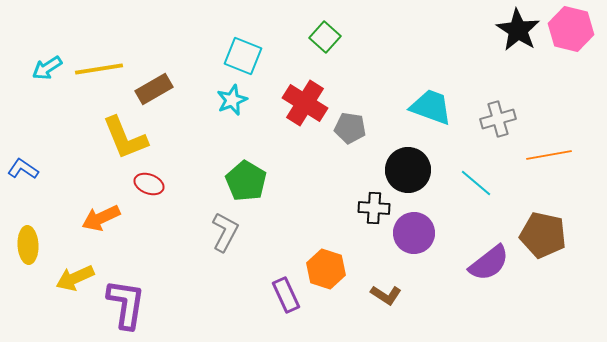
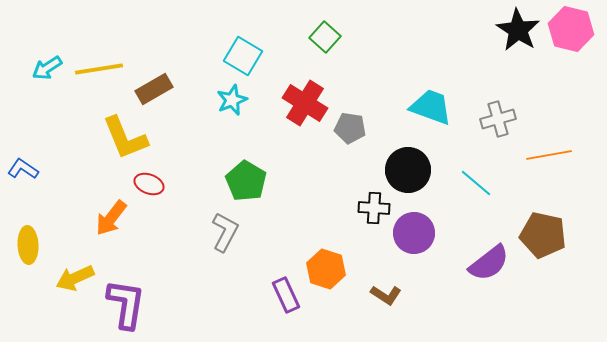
cyan square: rotated 9 degrees clockwise
orange arrow: moved 10 px right; rotated 27 degrees counterclockwise
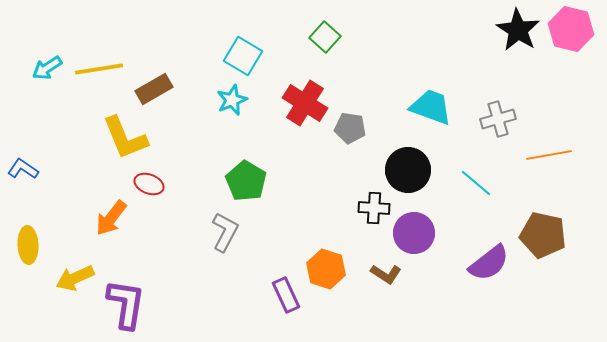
brown L-shape: moved 21 px up
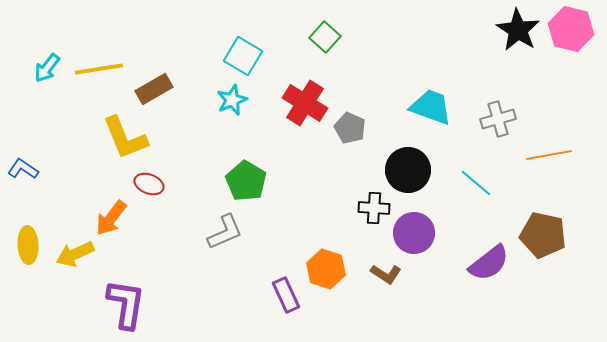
cyan arrow: rotated 20 degrees counterclockwise
gray pentagon: rotated 16 degrees clockwise
gray L-shape: rotated 39 degrees clockwise
yellow arrow: moved 24 px up
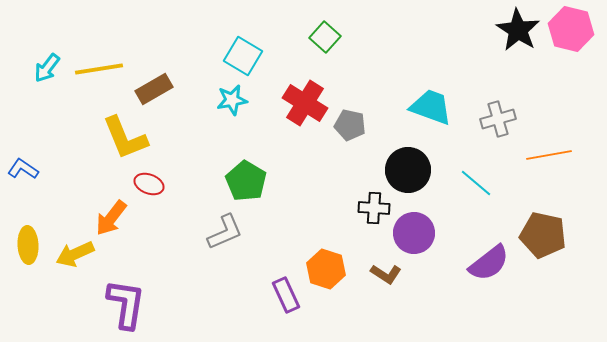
cyan star: rotated 12 degrees clockwise
gray pentagon: moved 3 px up; rotated 12 degrees counterclockwise
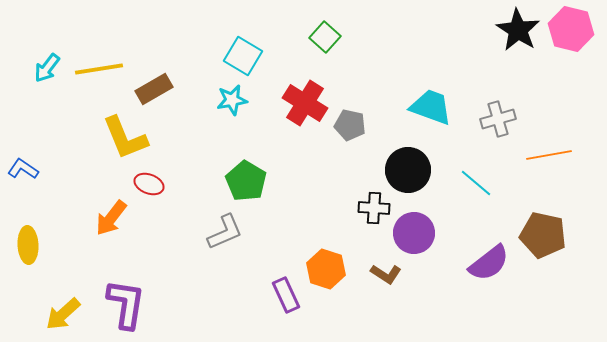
yellow arrow: moved 12 px left, 60 px down; rotated 18 degrees counterclockwise
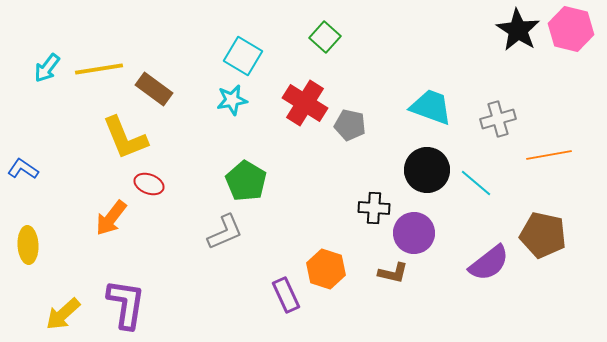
brown rectangle: rotated 66 degrees clockwise
black circle: moved 19 px right
brown L-shape: moved 7 px right, 1 px up; rotated 20 degrees counterclockwise
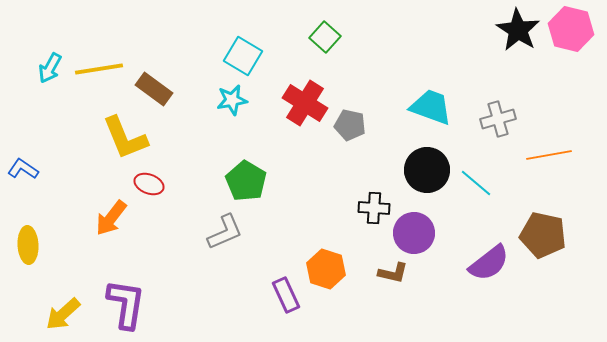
cyan arrow: moved 3 px right; rotated 8 degrees counterclockwise
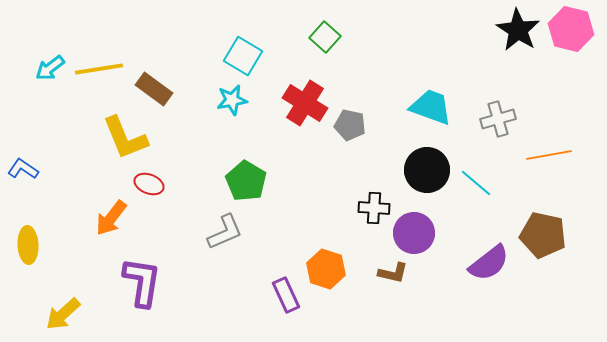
cyan arrow: rotated 24 degrees clockwise
purple L-shape: moved 16 px right, 22 px up
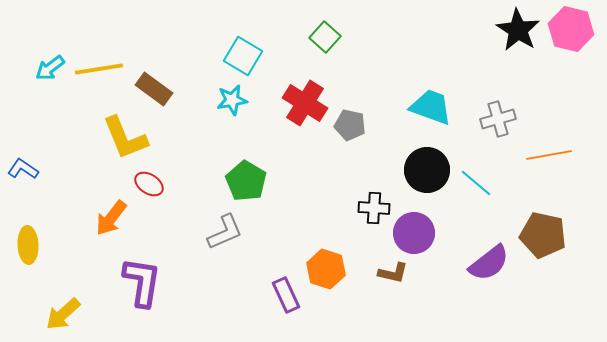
red ellipse: rotated 12 degrees clockwise
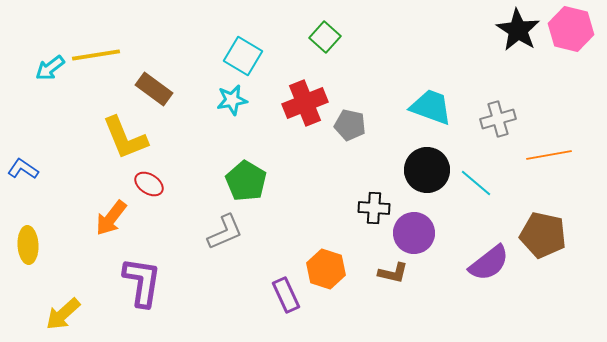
yellow line: moved 3 px left, 14 px up
red cross: rotated 36 degrees clockwise
